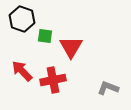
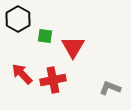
black hexagon: moved 4 px left; rotated 10 degrees clockwise
red triangle: moved 2 px right
red arrow: moved 3 px down
gray L-shape: moved 2 px right
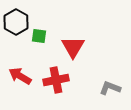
black hexagon: moved 2 px left, 3 px down
green square: moved 6 px left
red arrow: moved 2 px left, 2 px down; rotated 15 degrees counterclockwise
red cross: moved 3 px right
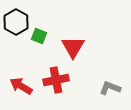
green square: rotated 14 degrees clockwise
red arrow: moved 1 px right, 10 px down
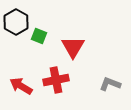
gray L-shape: moved 4 px up
